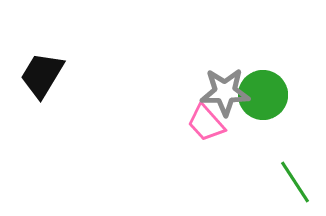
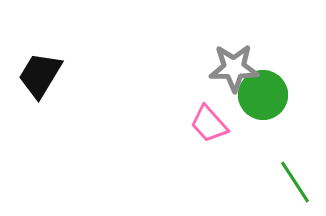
black trapezoid: moved 2 px left
gray star: moved 9 px right, 24 px up
pink trapezoid: moved 3 px right, 1 px down
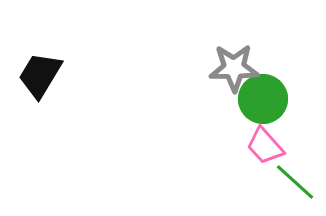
green circle: moved 4 px down
pink trapezoid: moved 56 px right, 22 px down
green line: rotated 15 degrees counterclockwise
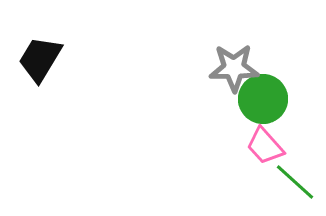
black trapezoid: moved 16 px up
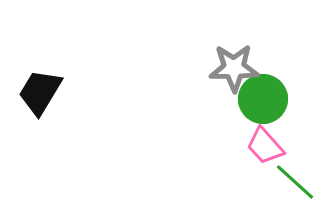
black trapezoid: moved 33 px down
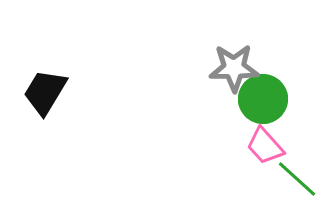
black trapezoid: moved 5 px right
green line: moved 2 px right, 3 px up
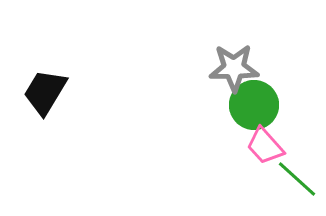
green circle: moved 9 px left, 6 px down
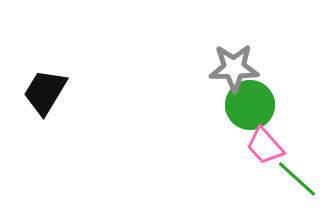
green circle: moved 4 px left
